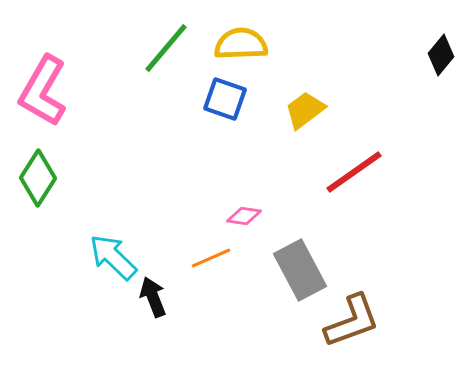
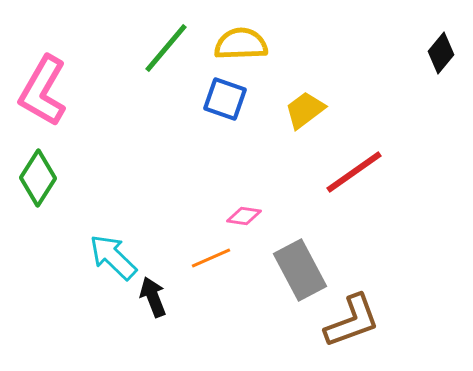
black diamond: moved 2 px up
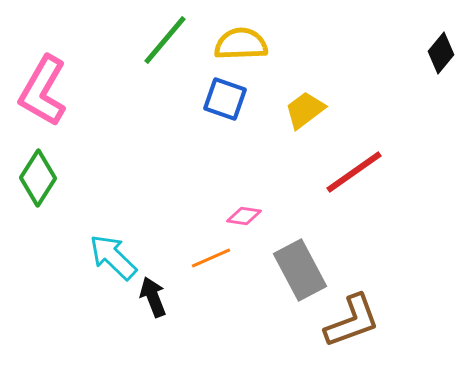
green line: moved 1 px left, 8 px up
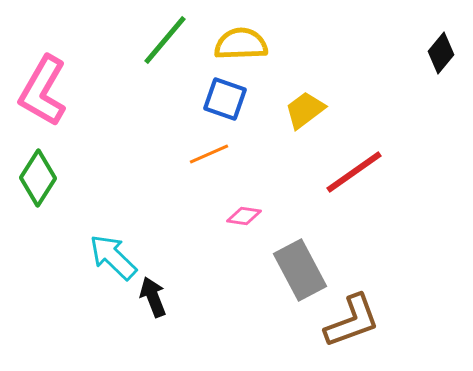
orange line: moved 2 px left, 104 px up
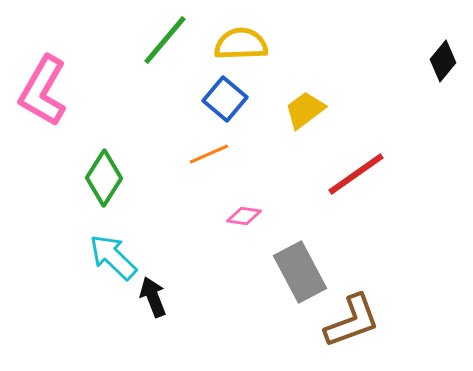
black diamond: moved 2 px right, 8 px down
blue square: rotated 21 degrees clockwise
red line: moved 2 px right, 2 px down
green diamond: moved 66 px right
gray rectangle: moved 2 px down
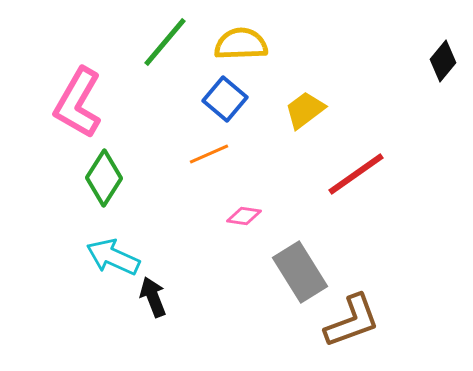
green line: moved 2 px down
pink L-shape: moved 35 px right, 12 px down
cyan arrow: rotated 20 degrees counterclockwise
gray rectangle: rotated 4 degrees counterclockwise
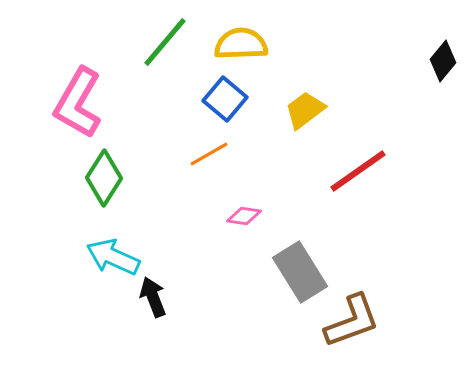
orange line: rotated 6 degrees counterclockwise
red line: moved 2 px right, 3 px up
